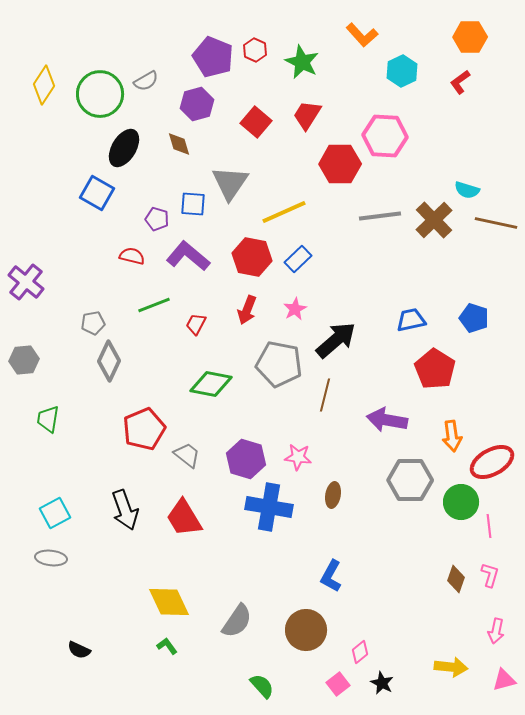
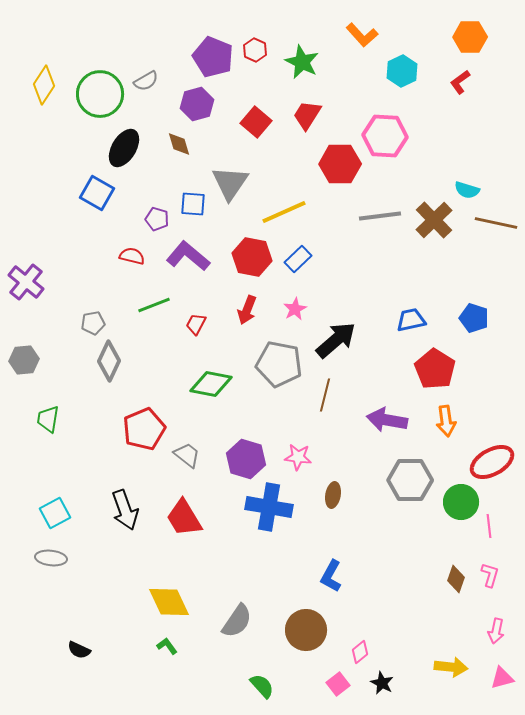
orange arrow at (452, 436): moved 6 px left, 15 px up
pink triangle at (504, 680): moved 2 px left, 2 px up
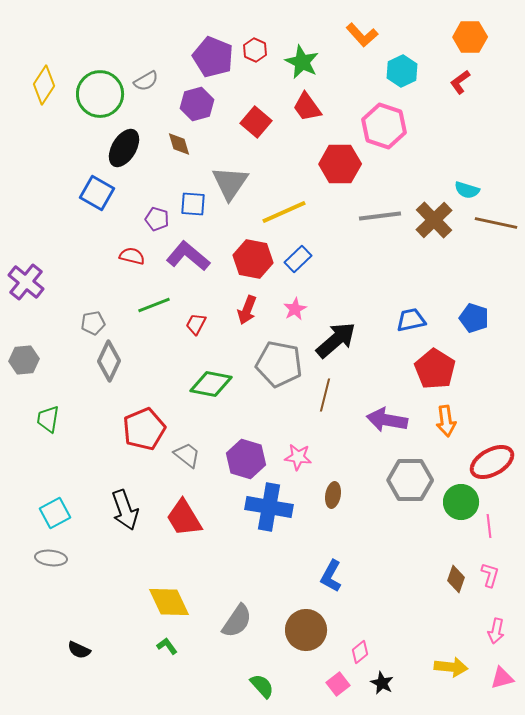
red trapezoid at (307, 115): moved 8 px up; rotated 68 degrees counterclockwise
pink hexagon at (385, 136): moved 1 px left, 10 px up; rotated 15 degrees clockwise
red hexagon at (252, 257): moved 1 px right, 2 px down
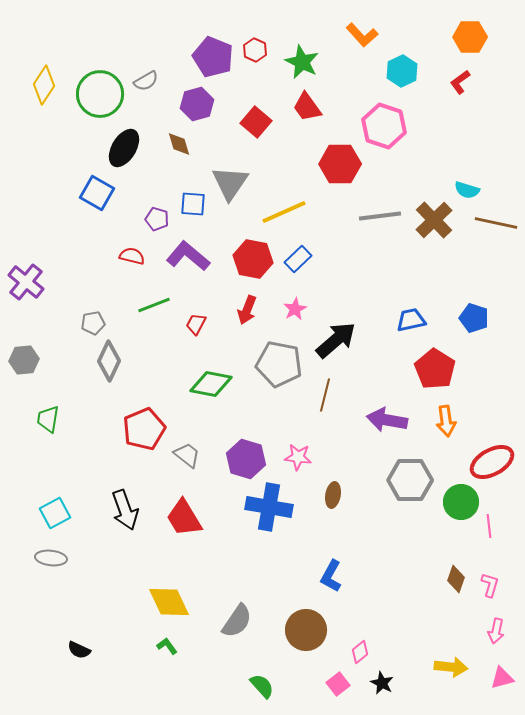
pink L-shape at (490, 575): moved 10 px down
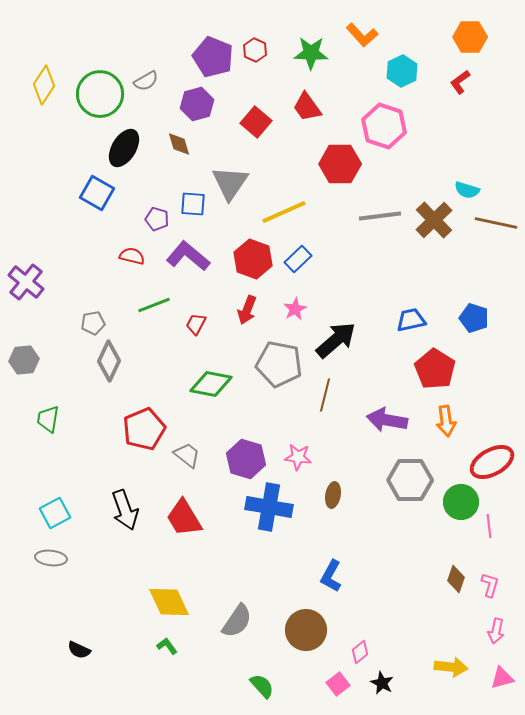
green star at (302, 62): moved 9 px right, 9 px up; rotated 24 degrees counterclockwise
red hexagon at (253, 259): rotated 9 degrees clockwise
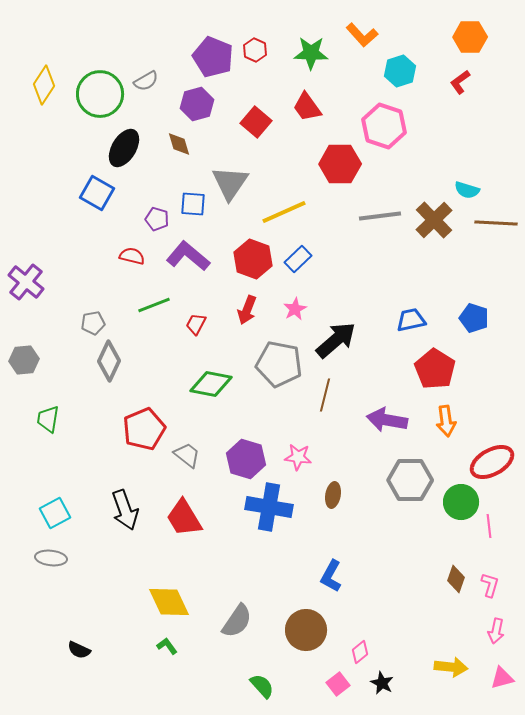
cyan hexagon at (402, 71): moved 2 px left; rotated 8 degrees clockwise
brown line at (496, 223): rotated 9 degrees counterclockwise
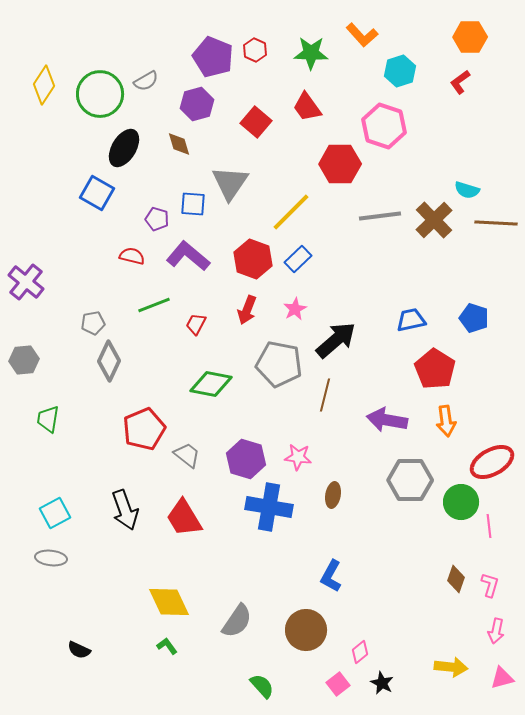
yellow line at (284, 212): moved 7 px right; rotated 21 degrees counterclockwise
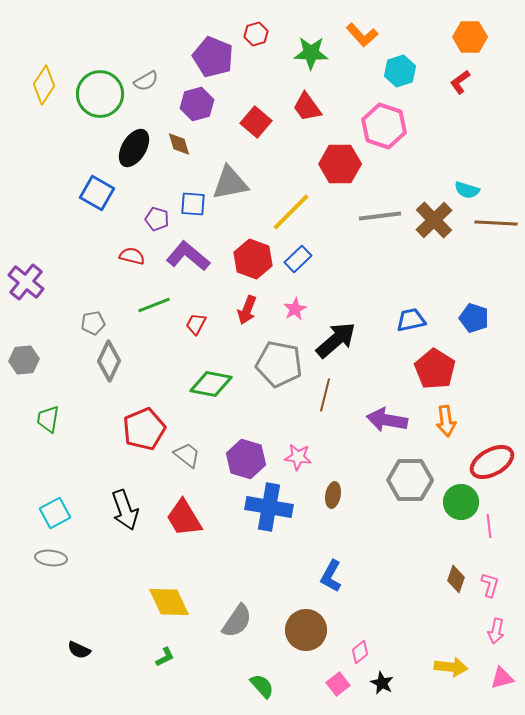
red hexagon at (255, 50): moved 1 px right, 16 px up; rotated 20 degrees clockwise
black ellipse at (124, 148): moved 10 px right
gray triangle at (230, 183): rotated 45 degrees clockwise
green L-shape at (167, 646): moved 2 px left, 11 px down; rotated 100 degrees clockwise
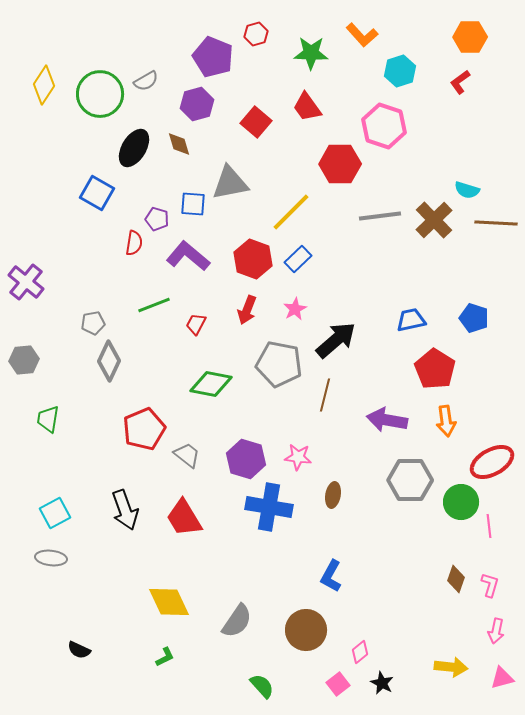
red semicircle at (132, 256): moved 2 px right, 13 px up; rotated 85 degrees clockwise
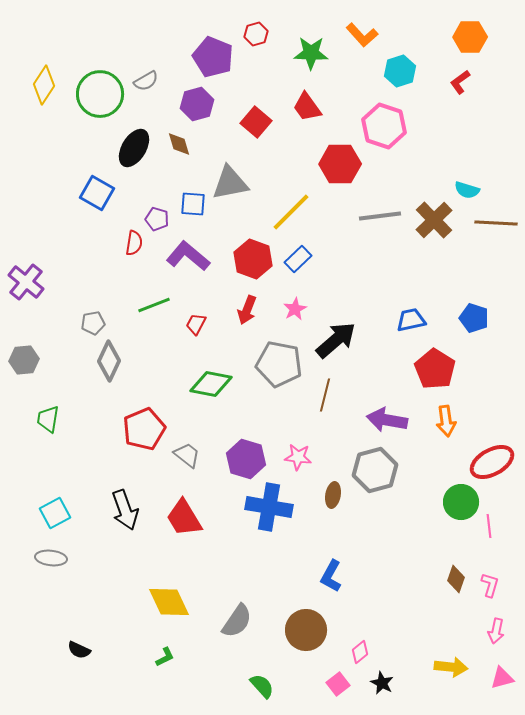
gray hexagon at (410, 480): moved 35 px left, 10 px up; rotated 15 degrees counterclockwise
